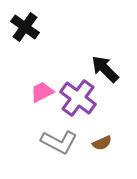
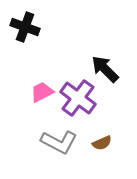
black cross: rotated 16 degrees counterclockwise
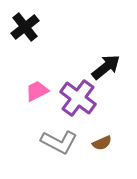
black cross: rotated 32 degrees clockwise
black arrow: moved 1 px right, 2 px up; rotated 96 degrees clockwise
pink trapezoid: moved 5 px left, 1 px up
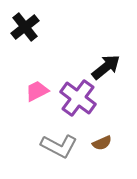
gray L-shape: moved 4 px down
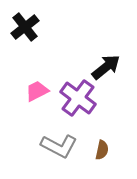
brown semicircle: moved 7 px down; rotated 54 degrees counterclockwise
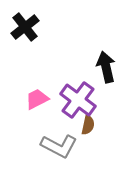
black arrow: rotated 64 degrees counterclockwise
pink trapezoid: moved 8 px down
purple cross: moved 2 px down
brown semicircle: moved 14 px left, 25 px up
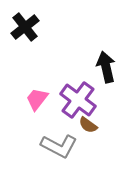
pink trapezoid: rotated 25 degrees counterclockwise
brown semicircle: rotated 114 degrees clockwise
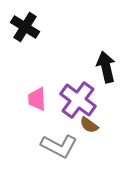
black cross: rotated 20 degrees counterclockwise
pink trapezoid: rotated 40 degrees counterclockwise
brown semicircle: moved 1 px right
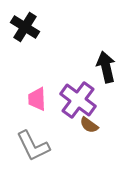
gray L-shape: moved 26 px left; rotated 36 degrees clockwise
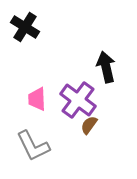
brown semicircle: rotated 90 degrees clockwise
